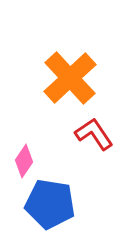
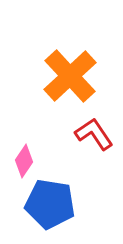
orange cross: moved 2 px up
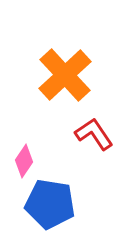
orange cross: moved 5 px left, 1 px up
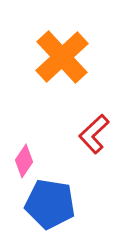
orange cross: moved 3 px left, 18 px up
red L-shape: rotated 99 degrees counterclockwise
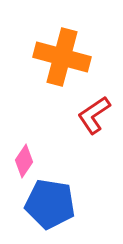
orange cross: rotated 32 degrees counterclockwise
red L-shape: moved 19 px up; rotated 9 degrees clockwise
